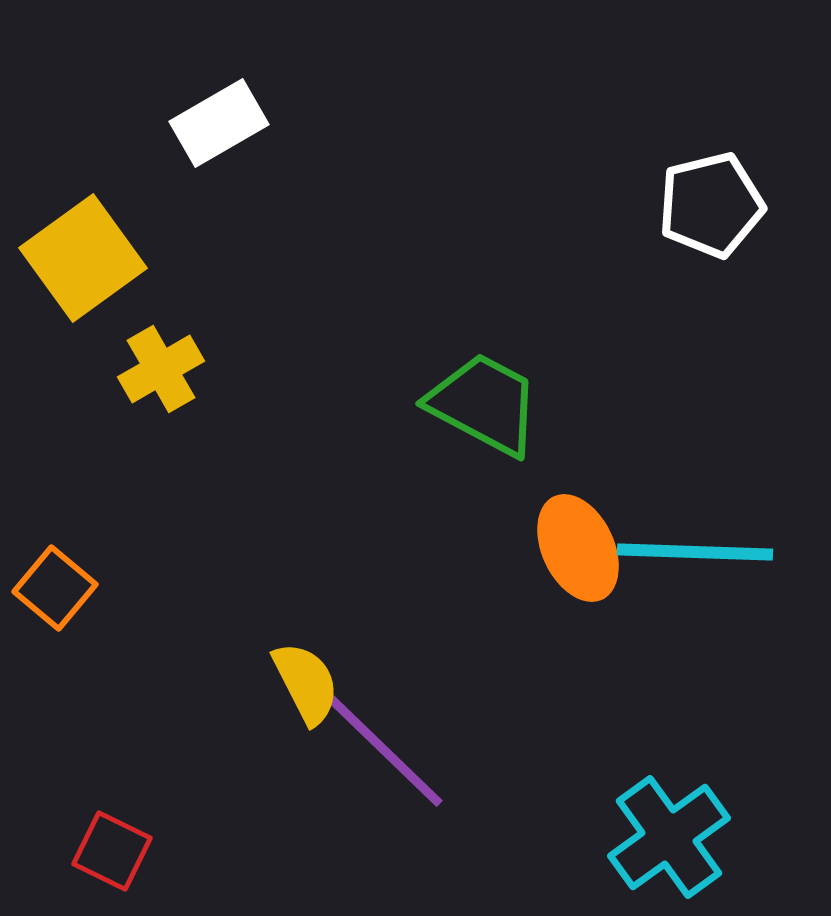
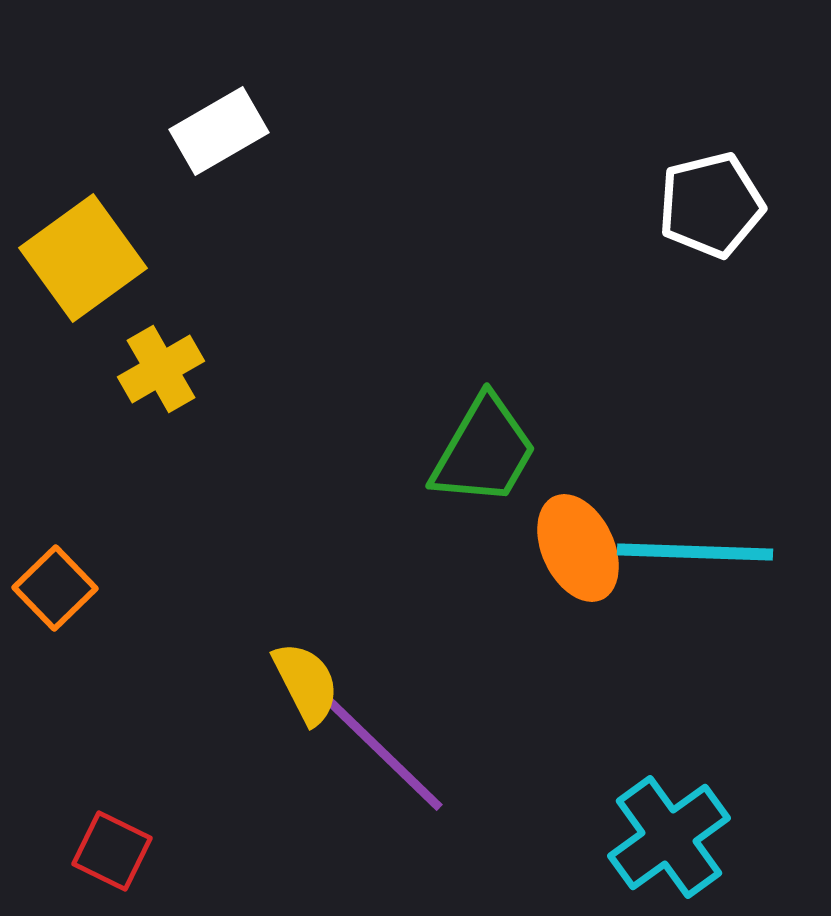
white rectangle: moved 8 px down
green trapezoid: moved 47 px down; rotated 92 degrees clockwise
orange square: rotated 6 degrees clockwise
purple line: moved 4 px down
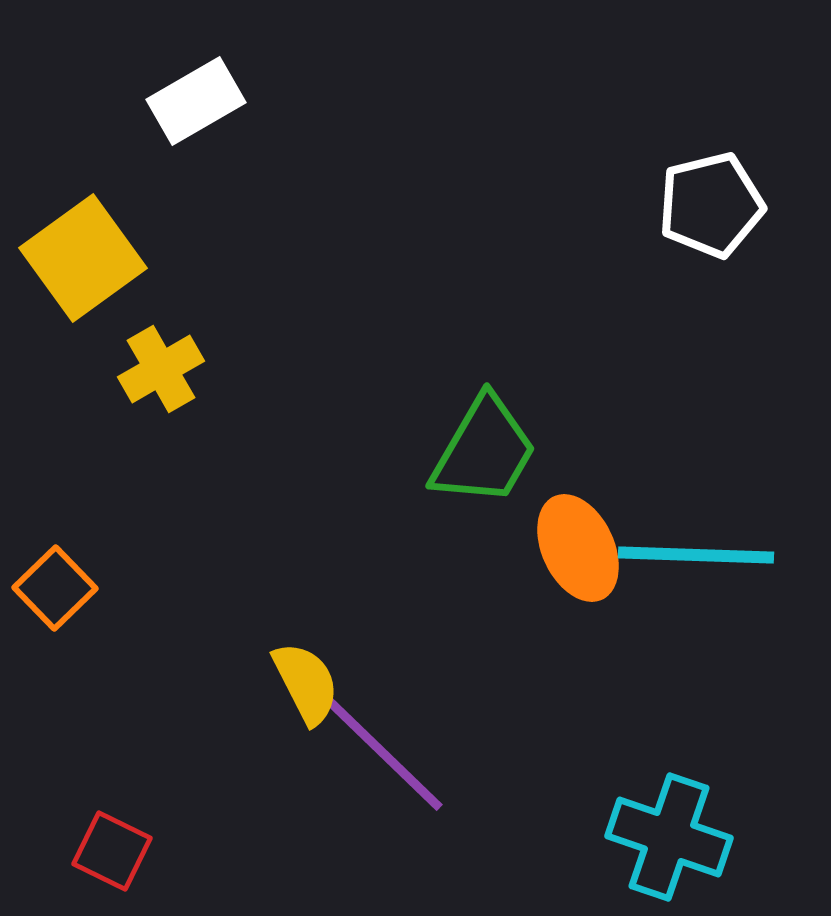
white rectangle: moved 23 px left, 30 px up
cyan line: moved 1 px right, 3 px down
cyan cross: rotated 35 degrees counterclockwise
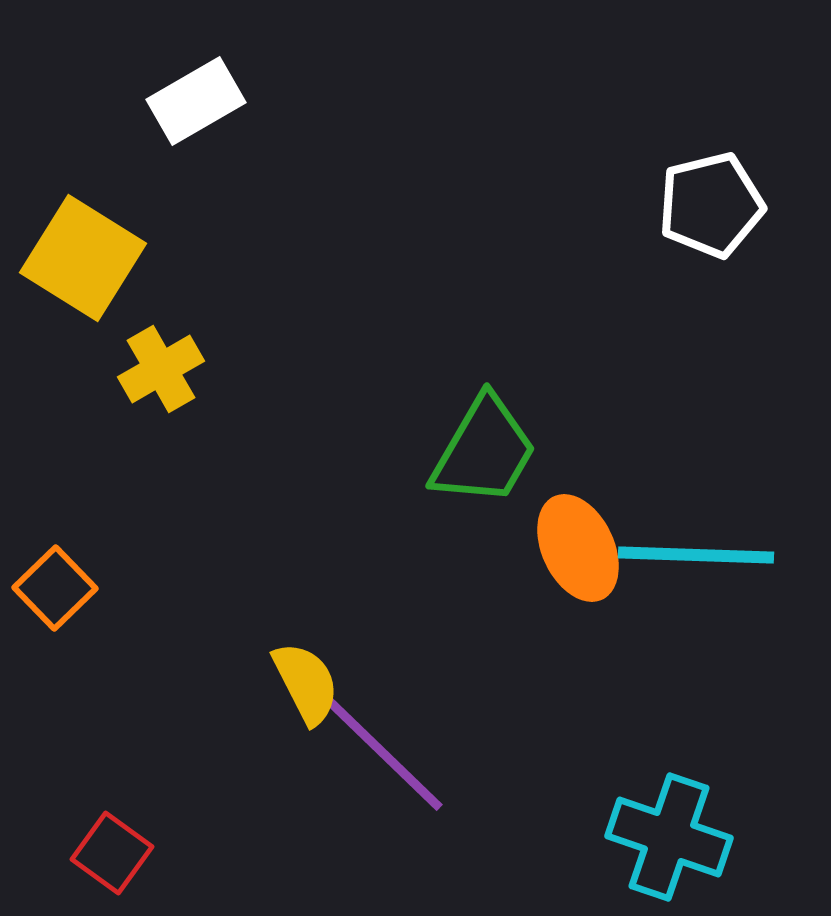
yellow square: rotated 22 degrees counterclockwise
red square: moved 2 px down; rotated 10 degrees clockwise
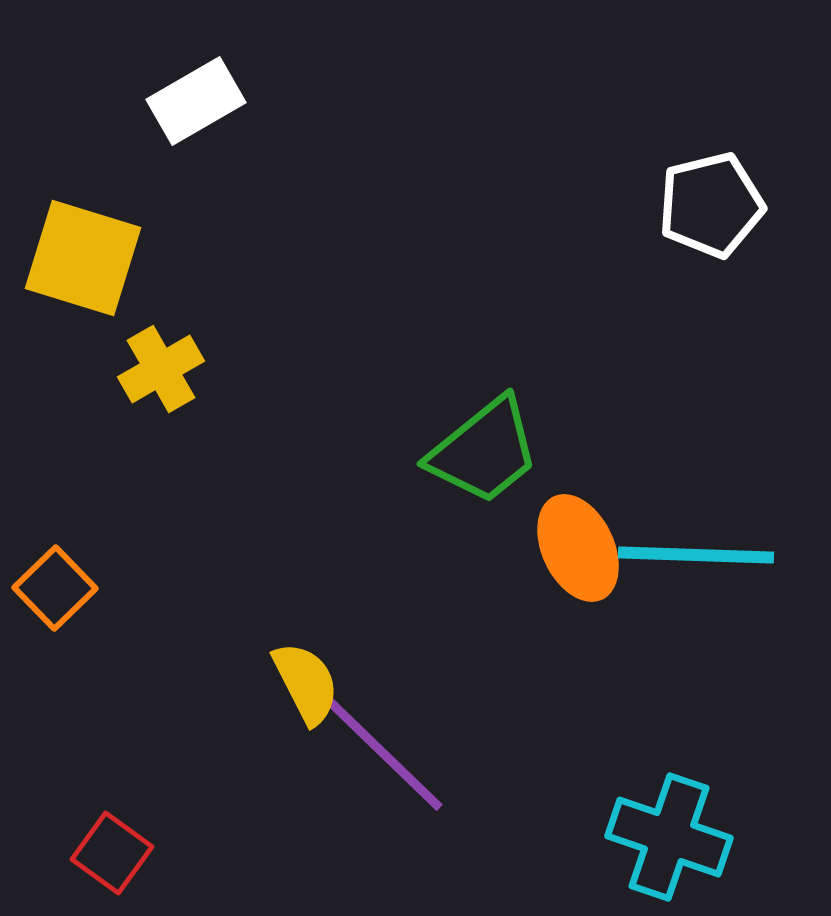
yellow square: rotated 15 degrees counterclockwise
green trapezoid: rotated 21 degrees clockwise
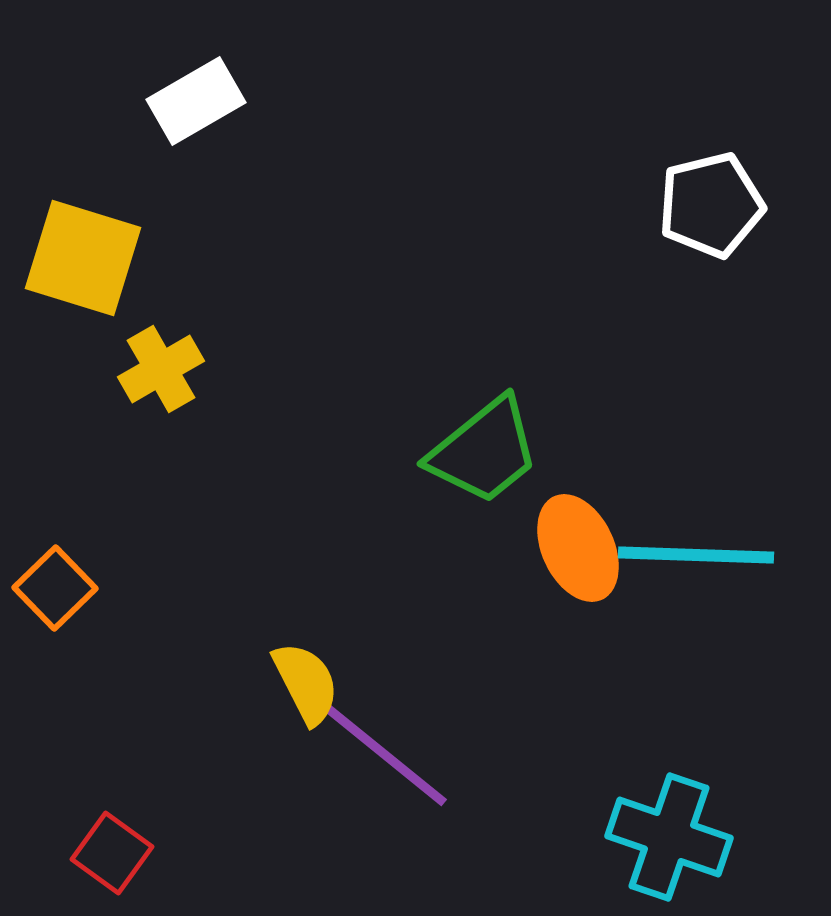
purple line: rotated 5 degrees counterclockwise
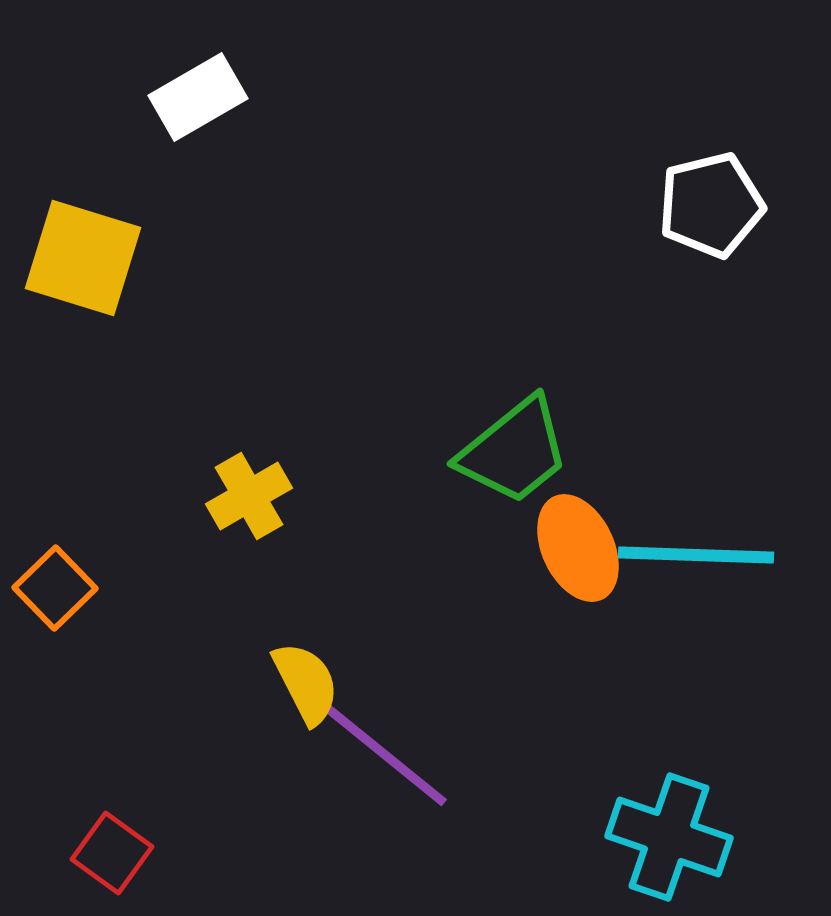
white rectangle: moved 2 px right, 4 px up
yellow cross: moved 88 px right, 127 px down
green trapezoid: moved 30 px right
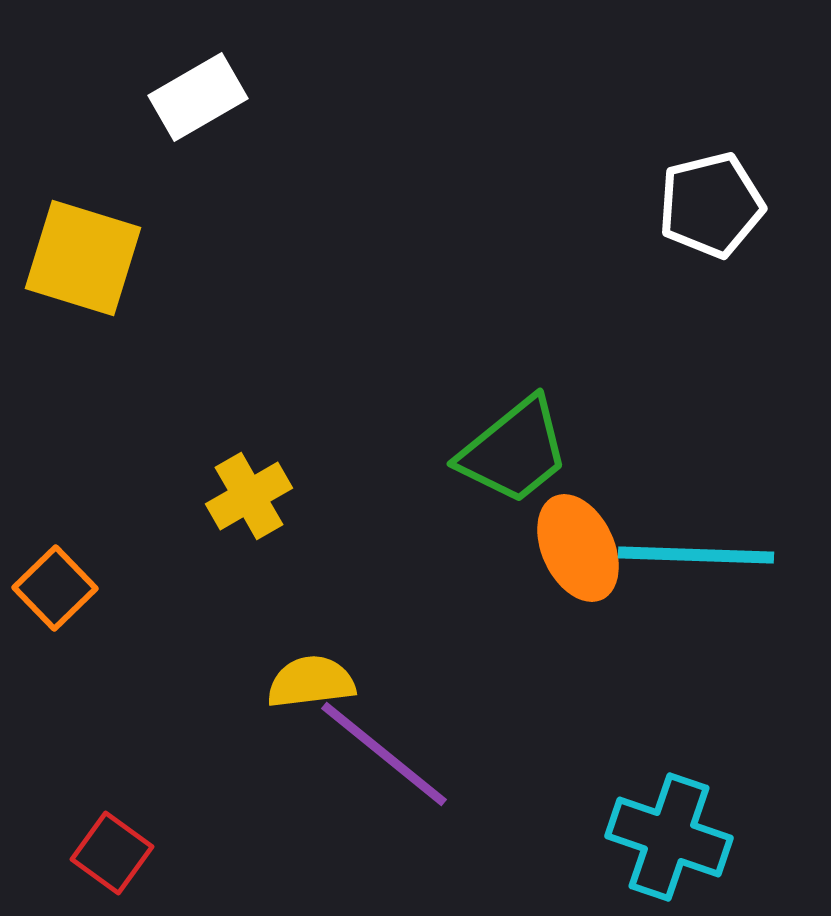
yellow semicircle: moved 5 px right, 1 px up; rotated 70 degrees counterclockwise
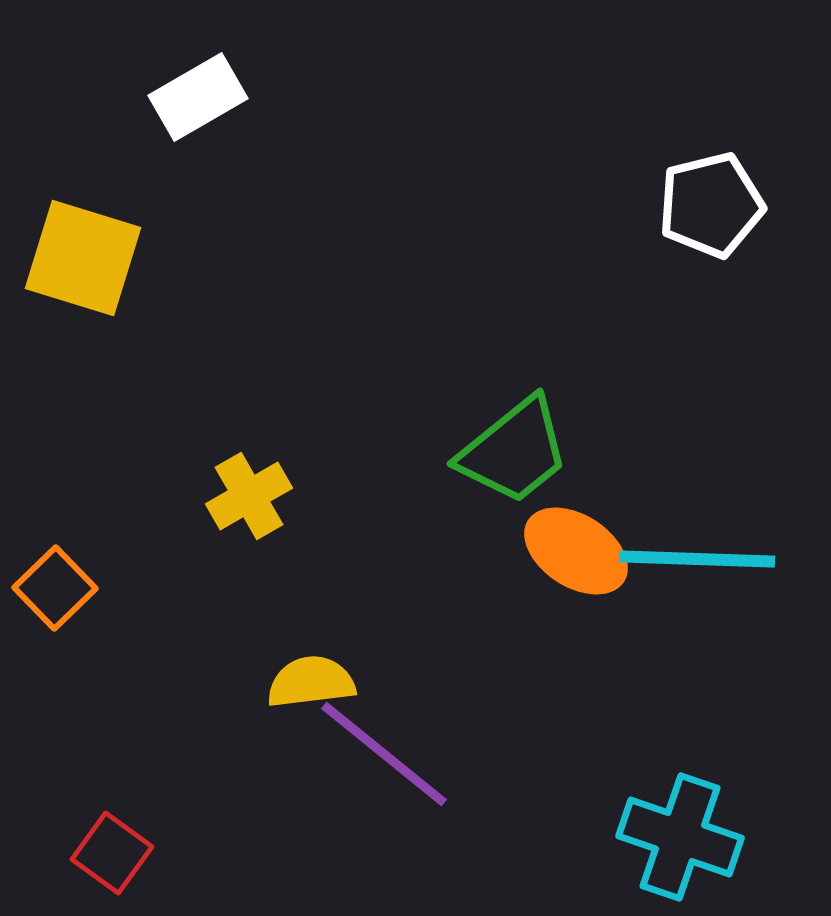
orange ellipse: moved 2 px left, 3 px down; rotated 32 degrees counterclockwise
cyan line: moved 1 px right, 4 px down
cyan cross: moved 11 px right
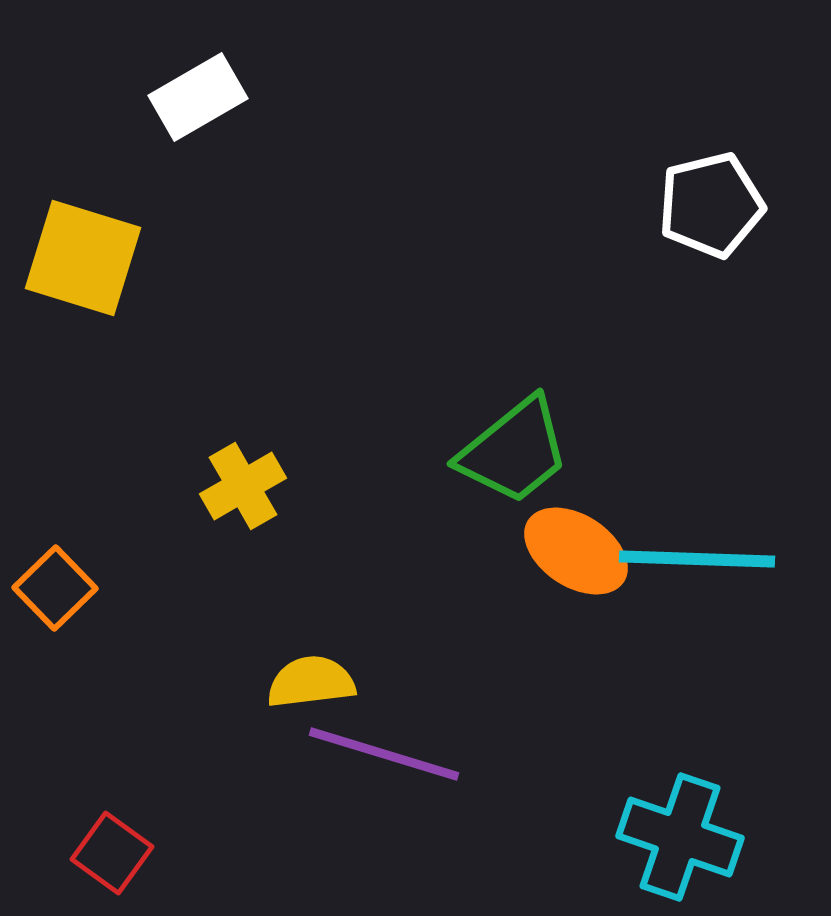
yellow cross: moved 6 px left, 10 px up
purple line: rotated 22 degrees counterclockwise
